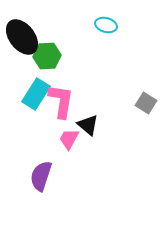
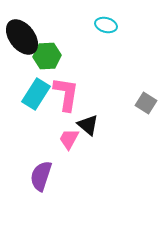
pink L-shape: moved 5 px right, 7 px up
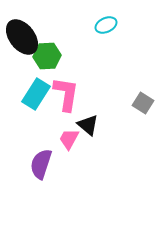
cyan ellipse: rotated 40 degrees counterclockwise
gray square: moved 3 px left
purple semicircle: moved 12 px up
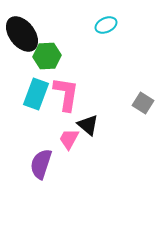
black ellipse: moved 3 px up
cyan rectangle: rotated 12 degrees counterclockwise
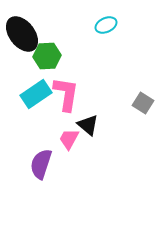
cyan rectangle: rotated 36 degrees clockwise
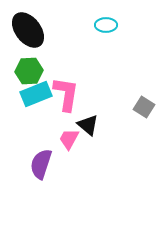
cyan ellipse: rotated 25 degrees clockwise
black ellipse: moved 6 px right, 4 px up
green hexagon: moved 18 px left, 15 px down
cyan rectangle: rotated 12 degrees clockwise
gray square: moved 1 px right, 4 px down
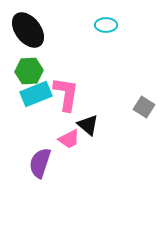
pink trapezoid: rotated 145 degrees counterclockwise
purple semicircle: moved 1 px left, 1 px up
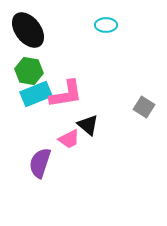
green hexagon: rotated 12 degrees clockwise
pink L-shape: rotated 72 degrees clockwise
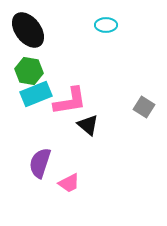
pink L-shape: moved 4 px right, 7 px down
pink trapezoid: moved 44 px down
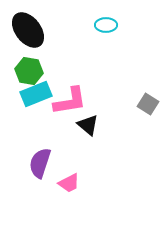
gray square: moved 4 px right, 3 px up
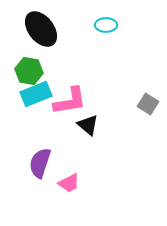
black ellipse: moved 13 px right, 1 px up
